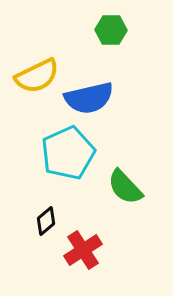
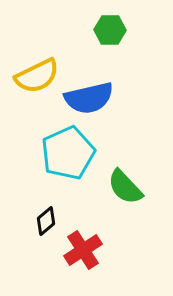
green hexagon: moved 1 px left
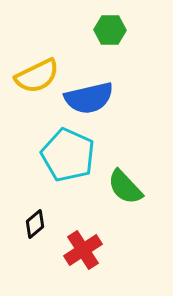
cyan pentagon: moved 2 px down; rotated 24 degrees counterclockwise
black diamond: moved 11 px left, 3 px down
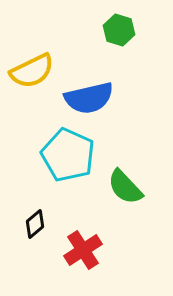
green hexagon: moved 9 px right; rotated 16 degrees clockwise
yellow semicircle: moved 5 px left, 5 px up
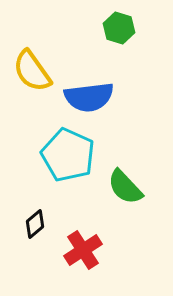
green hexagon: moved 2 px up
yellow semicircle: rotated 81 degrees clockwise
blue semicircle: moved 1 px up; rotated 6 degrees clockwise
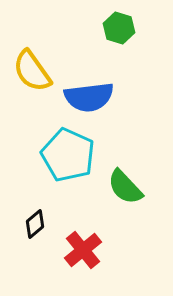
red cross: rotated 6 degrees counterclockwise
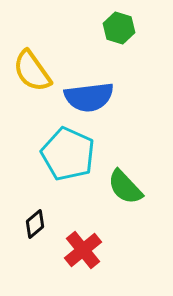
cyan pentagon: moved 1 px up
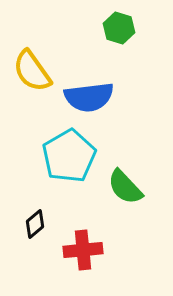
cyan pentagon: moved 1 px right, 2 px down; rotated 18 degrees clockwise
red cross: rotated 33 degrees clockwise
